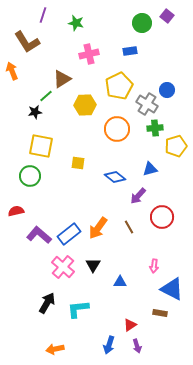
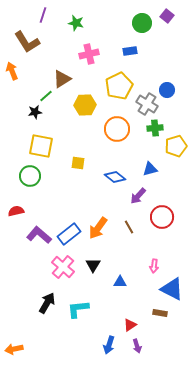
orange arrow at (55, 349): moved 41 px left
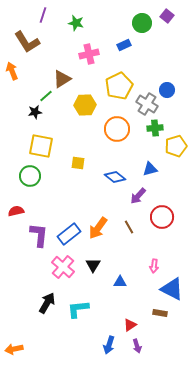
blue rectangle at (130, 51): moved 6 px left, 6 px up; rotated 16 degrees counterclockwise
purple L-shape at (39, 235): rotated 55 degrees clockwise
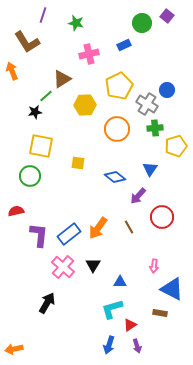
blue triangle at (150, 169): rotated 42 degrees counterclockwise
cyan L-shape at (78, 309): moved 34 px right; rotated 10 degrees counterclockwise
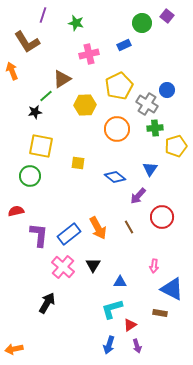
orange arrow at (98, 228): rotated 65 degrees counterclockwise
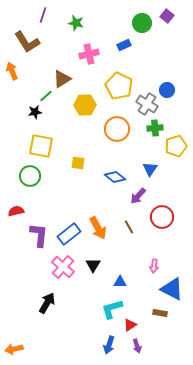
yellow pentagon at (119, 86): rotated 20 degrees counterclockwise
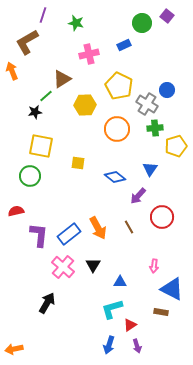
brown L-shape at (27, 42): rotated 92 degrees clockwise
brown rectangle at (160, 313): moved 1 px right, 1 px up
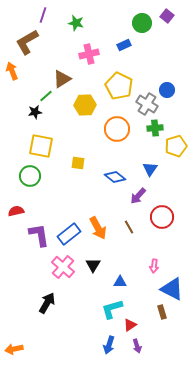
purple L-shape at (39, 235): rotated 15 degrees counterclockwise
brown rectangle at (161, 312): moved 1 px right; rotated 64 degrees clockwise
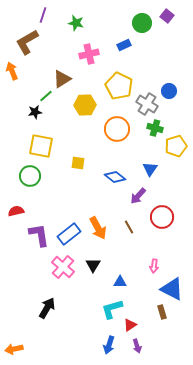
blue circle at (167, 90): moved 2 px right, 1 px down
green cross at (155, 128): rotated 21 degrees clockwise
black arrow at (47, 303): moved 5 px down
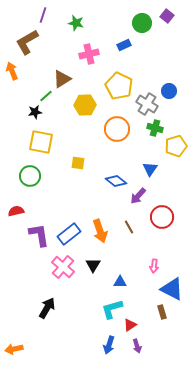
yellow square at (41, 146): moved 4 px up
blue diamond at (115, 177): moved 1 px right, 4 px down
orange arrow at (98, 228): moved 2 px right, 3 px down; rotated 10 degrees clockwise
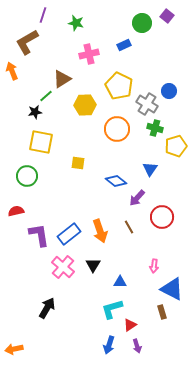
green circle at (30, 176): moved 3 px left
purple arrow at (138, 196): moved 1 px left, 2 px down
